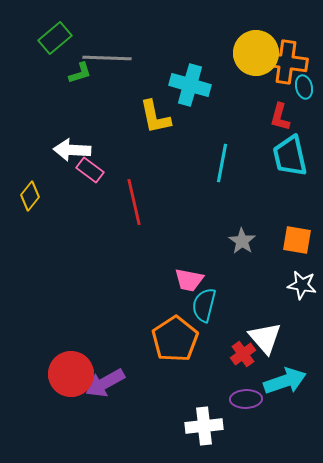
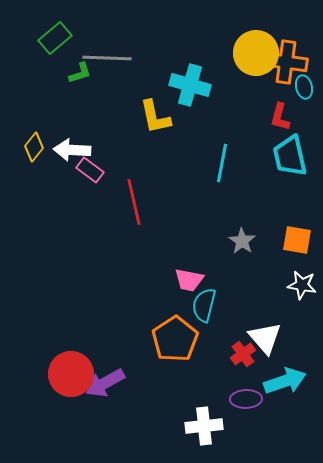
yellow diamond: moved 4 px right, 49 px up
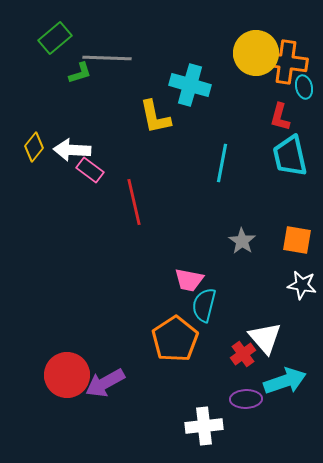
red circle: moved 4 px left, 1 px down
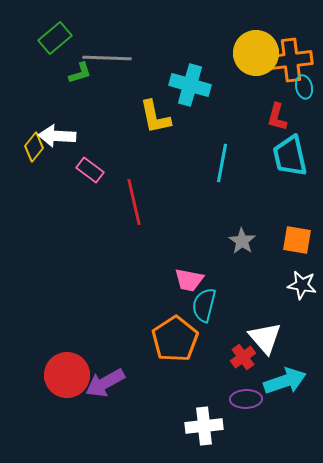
orange cross: moved 5 px right, 2 px up; rotated 15 degrees counterclockwise
red L-shape: moved 3 px left
white arrow: moved 15 px left, 14 px up
red cross: moved 3 px down
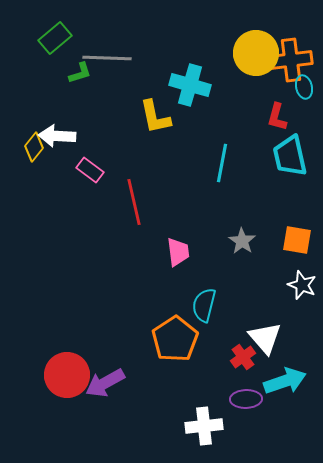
pink trapezoid: moved 11 px left, 28 px up; rotated 108 degrees counterclockwise
white star: rotated 12 degrees clockwise
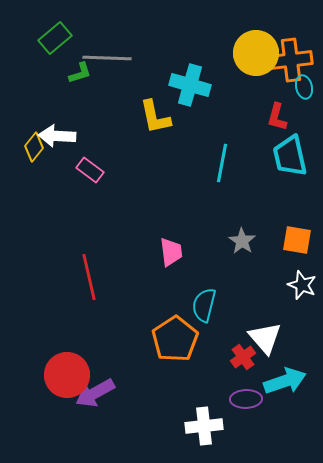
red line: moved 45 px left, 75 px down
pink trapezoid: moved 7 px left
purple arrow: moved 10 px left, 10 px down
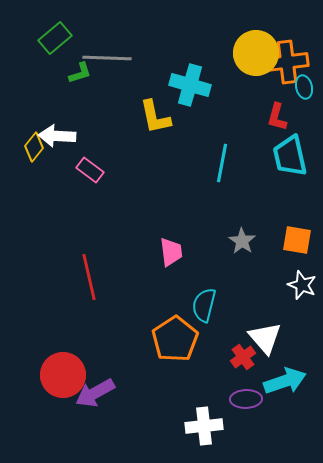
orange cross: moved 4 px left, 2 px down
red circle: moved 4 px left
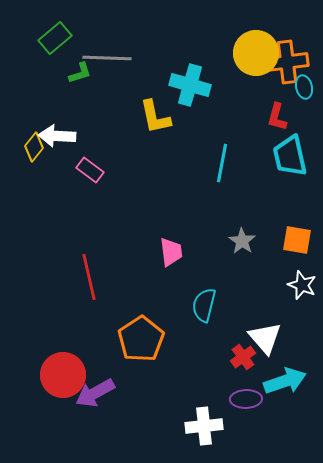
orange pentagon: moved 34 px left
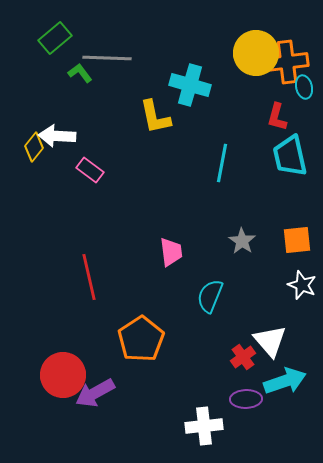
green L-shape: rotated 110 degrees counterclockwise
orange square: rotated 16 degrees counterclockwise
cyan semicircle: moved 6 px right, 9 px up; rotated 8 degrees clockwise
white triangle: moved 5 px right, 3 px down
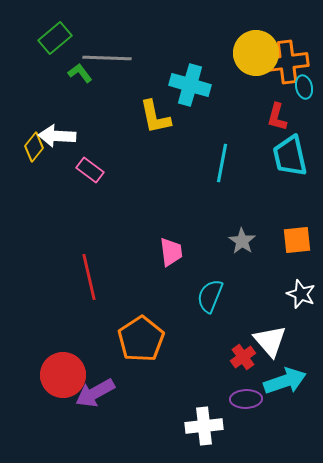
white star: moved 1 px left, 9 px down
